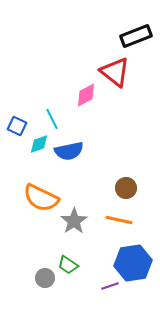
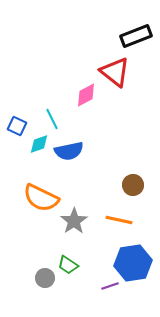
brown circle: moved 7 px right, 3 px up
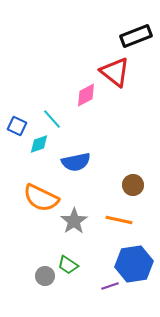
cyan line: rotated 15 degrees counterclockwise
blue semicircle: moved 7 px right, 11 px down
blue hexagon: moved 1 px right, 1 px down
gray circle: moved 2 px up
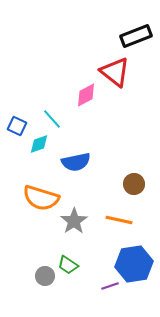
brown circle: moved 1 px right, 1 px up
orange semicircle: rotated 9 degrees counterclockwise
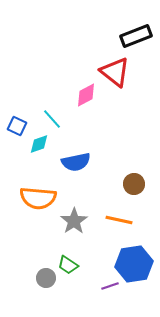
orange semicircle: moved 3 px left; rotated 12 degrees counterclockwise
gray circle: moved 1 px right, 2 px down
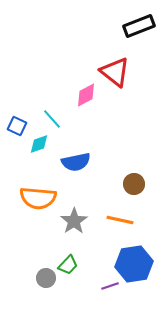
black rectangle: moved 3 px right, 10 px up
orange line: moved 1 px right
green trapezoid: rotated 80 degrees counterclockwise
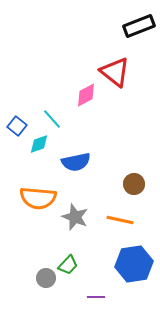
blue square: rotated 12 degrees clockwise
gray star: moved 1 px right, 4 px up; rotated 16 degrees counterclockwise
purple line: moved 14 px left, 11 px down; rotated 18 degrees clockwise
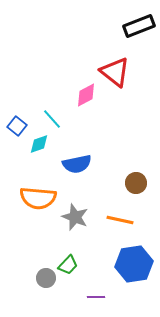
blue semicircle: moved 1 px right, 2 px down
brown circle: moved 2 px right, 1 px up
